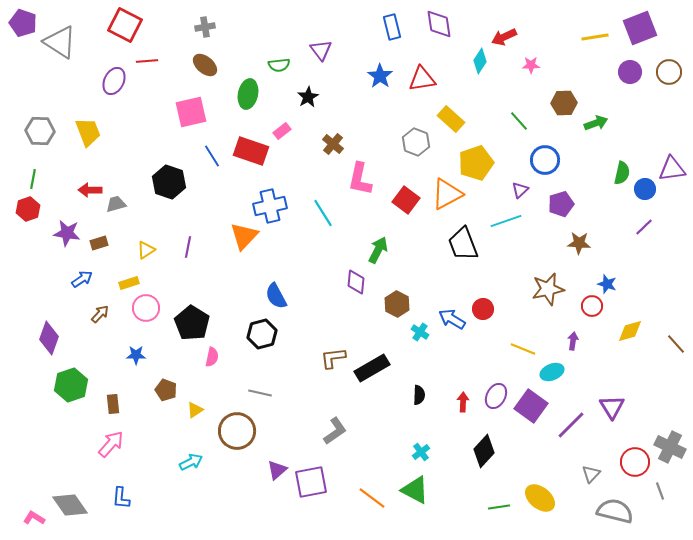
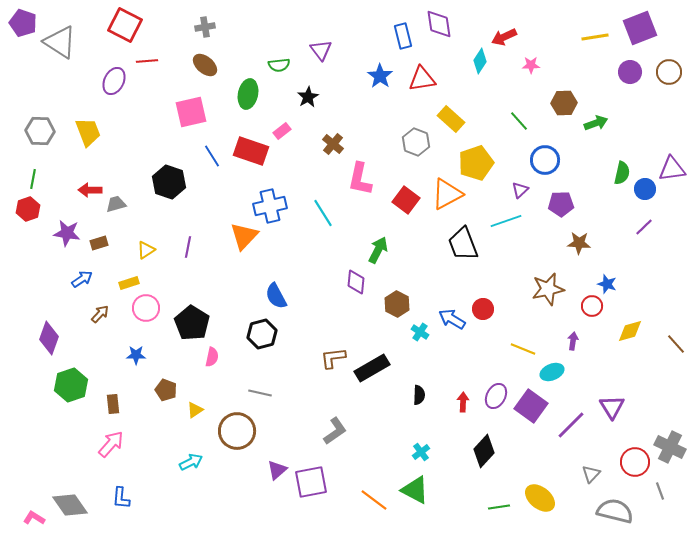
blue rectangle at (392, 27): moved 11 px right, 9 px down
purple pentagon at (561, 204): rotated 15 degrees clockwise
orange line at (372, 498): moved 2 px right, 2 px down
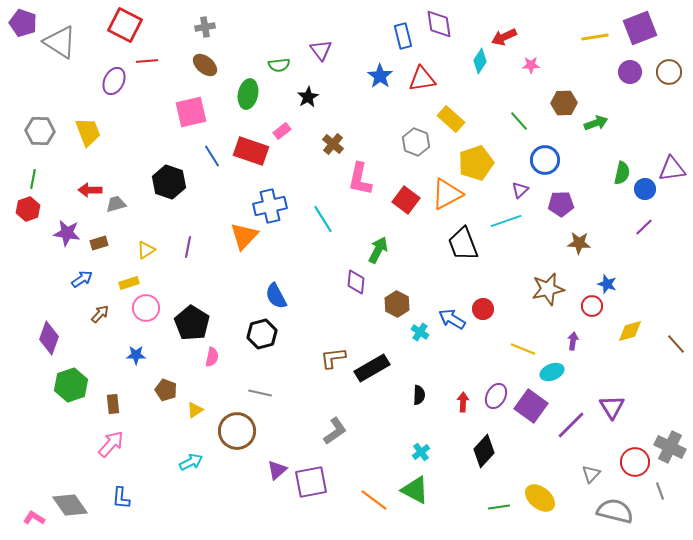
cyan line at (323, 213): moved 6 px down
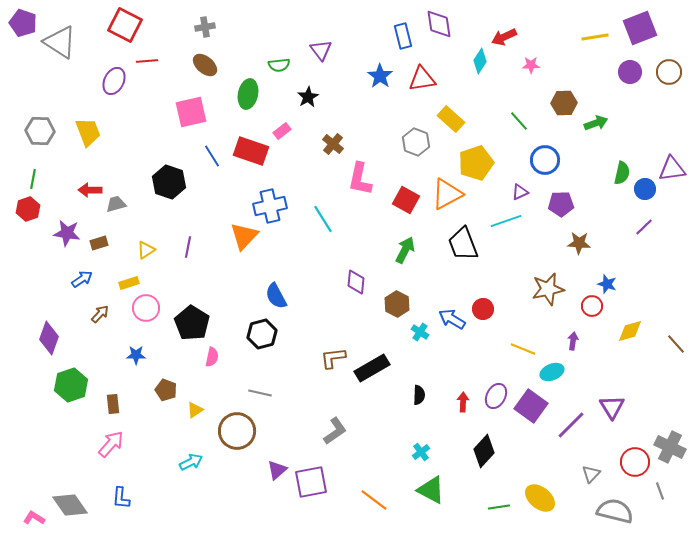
purple triangle at (520, 190): moved 2 px down; rotated 18 degrees clockwise
red square at (406, 200): rotated 8 degrees counterclockwise
green arrow at (378, 250): moved 27 px right
green triangle at (415, 490): moved 16 px right
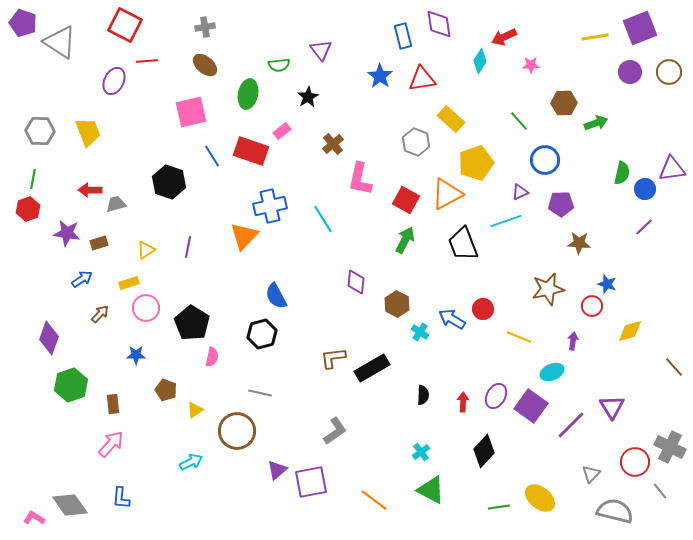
brown cross at (333, 144): rotated 10 degrees clockwise
green arrow at (405, 250): moved 10 px up
brown line at (676, 344): moved 2 px left, 23 px down
yellow line at (523, 349): moved 4 px left, 12 px up
black semicircle at (419, 395): moved 4 px right
gray line at (660, 491): rotated 18 degrees counterclockwise
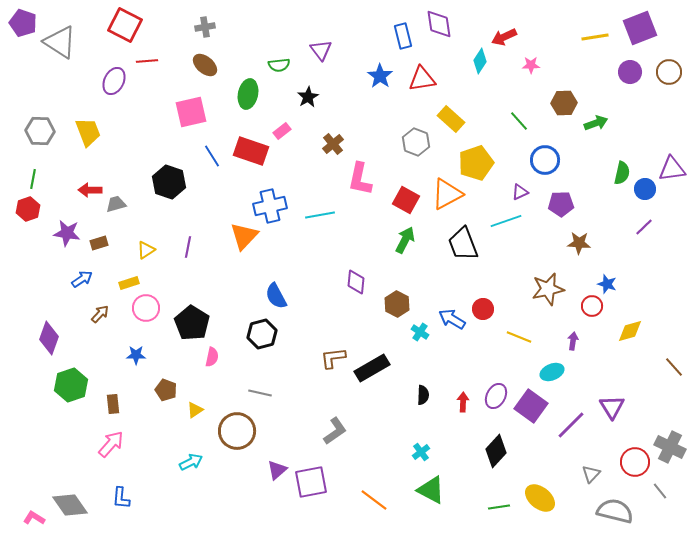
cyan line at (323, 219): moved 3 px left, 4 px up; rotated 68 degrees counterclockwise
black diamond at (484, 451): moved 12 px right
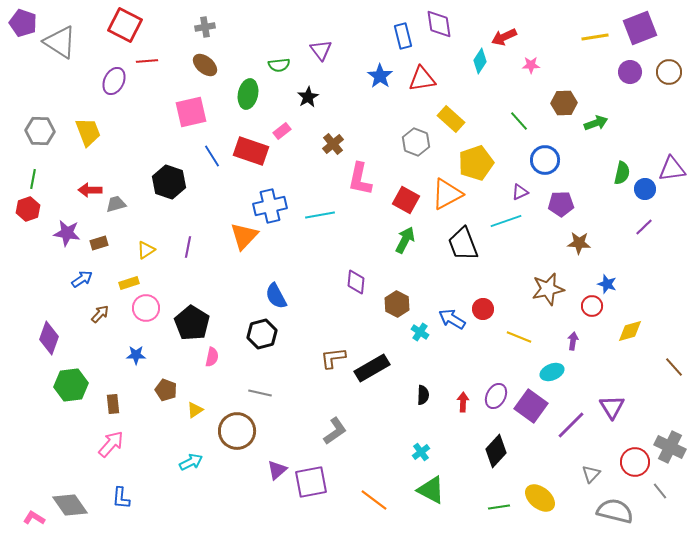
green hexagon at (71, 385): rotated 12 degrees clockwise
